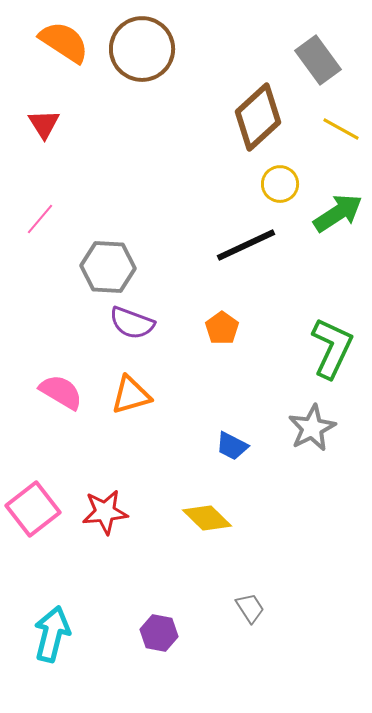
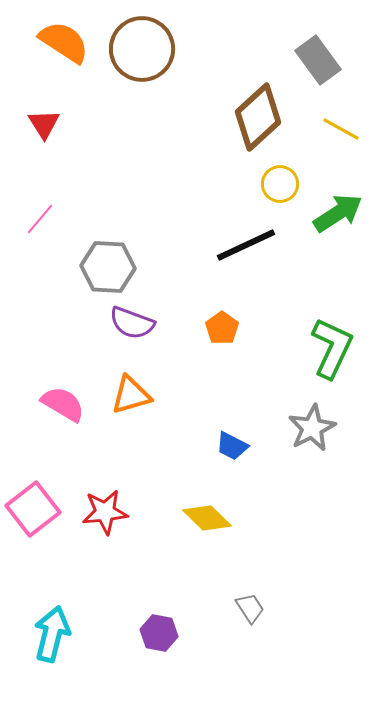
pink semicircle: moved 2 px right, 12 px down
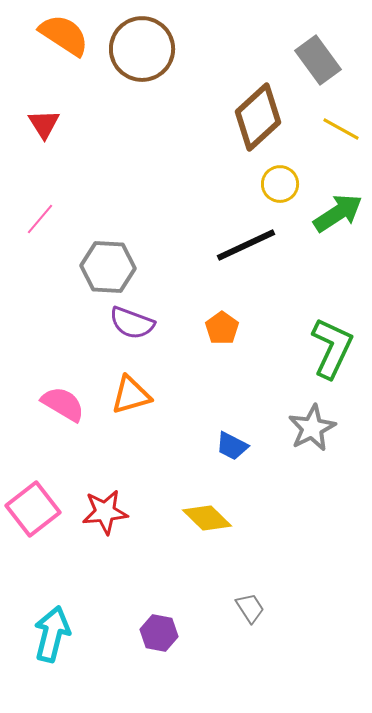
orange semicircle: moved 7 px up
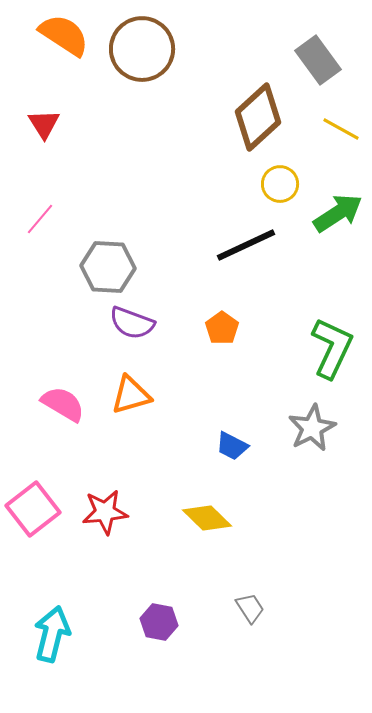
purple hexagon: moved 11 px up
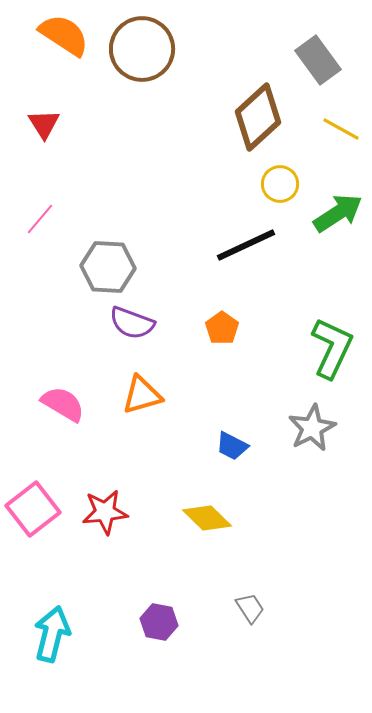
orange triangle: moved 11 px right
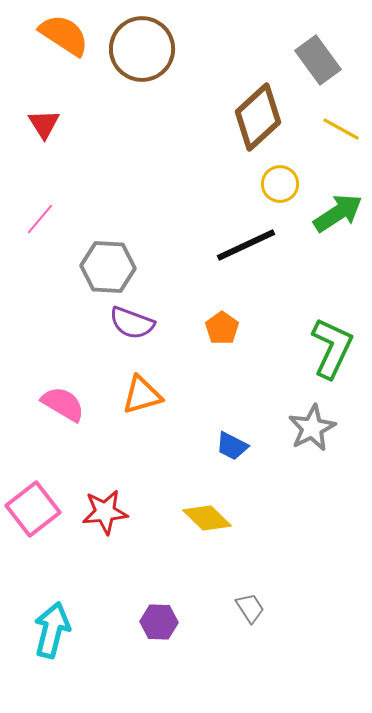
purple hexagon: rotated 9 degrees counterclockwise
cyan arrow: moved 4 px up
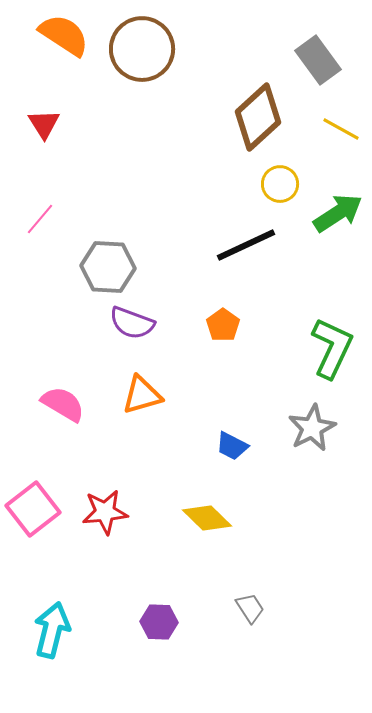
orange pentagon: moved 1 px right, 3 px up
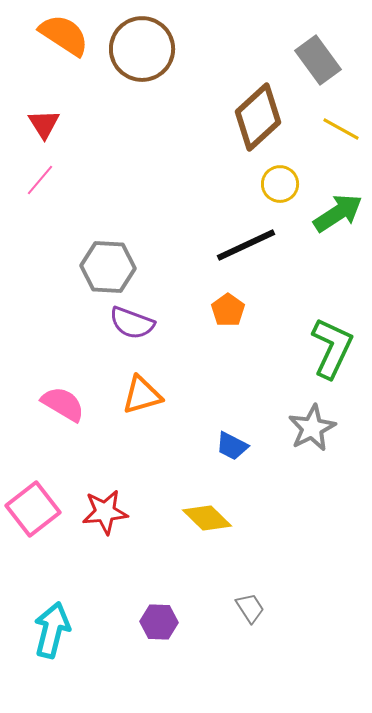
pink line: moved 39 px up
orange pentagon: moved 5 px right, 15 px up
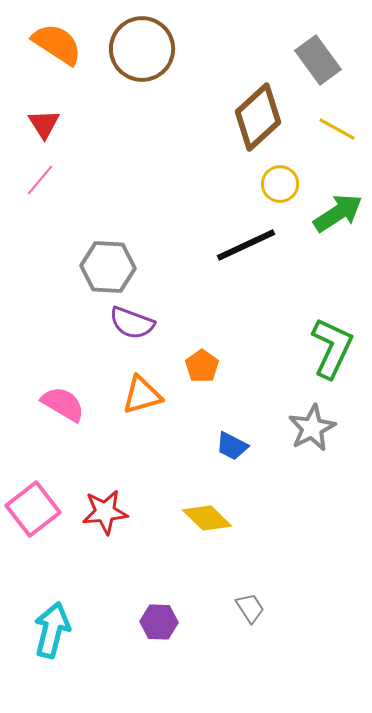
orange semicircle: moved 7 px left, 9 px down
yellow line: moved 4 px left
orange pentagon: moved 26 px left, 56 px down
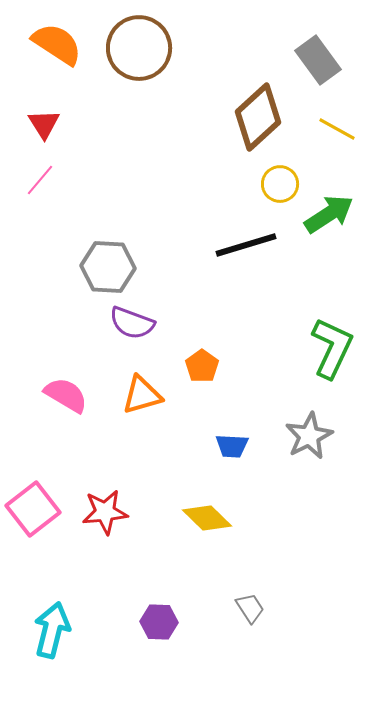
brown circle: moved 3 px left, 1 px up
green arrow: moved 9 px left, 1 px down
black line: rotated 8 degrees clockwise
pink semicircle: moved 3 px right, 9 px up
gray star: moved 3 px left, 8 px down
blue trapezoid: rotated 24 degrees counterclockwise
